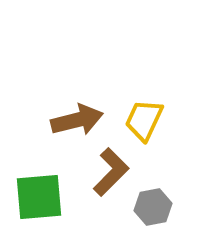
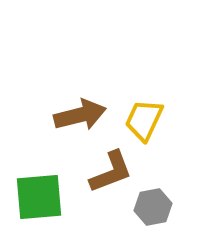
brown arrow: moved 3 px right, 5 px up
brown L-shape: rotated 24 degrees clockwise
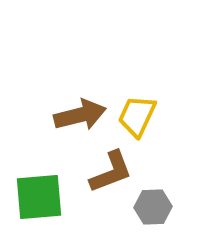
yellow trapezoid: moved 7 px left, 4 px up
gray hexagon: rotated 9 degrees clockwise
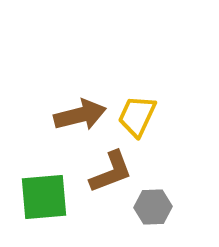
green square: moved 5 px right
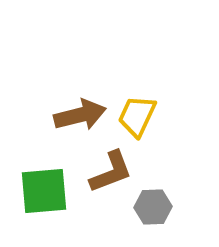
green square: moved 6 px up
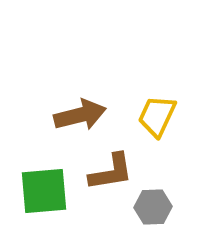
yellow trapezoid: moved 20 px right
brown L-shape: rotated 12 degrees clockwise
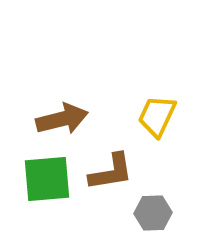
brown arrow: moved 18 px left, 4 px down
green square: moved 3 px right, 12 px up
gray hexagon: moved 6 px down
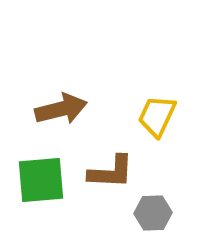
brown arrow: moved 1 px left, 10 px up
brown L-shape: rotated 12 degrees clockwise
green square: moved 6 px left, 1 px down
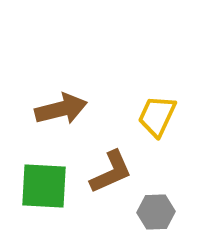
brown L-shape: rotated 27 degrees counterclockwise
green square: moved 3 px right, 6 px down; rotated 8 degrees clockwise
gray hexagon: moved 3 px right, 1 px up
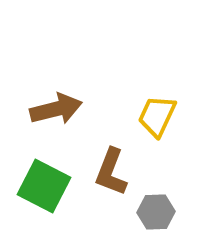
brown arrow: moved 5 px left
brown L-shape: rotated 135 degrees clockwise
green square: rotated 24 degrees clockwise
